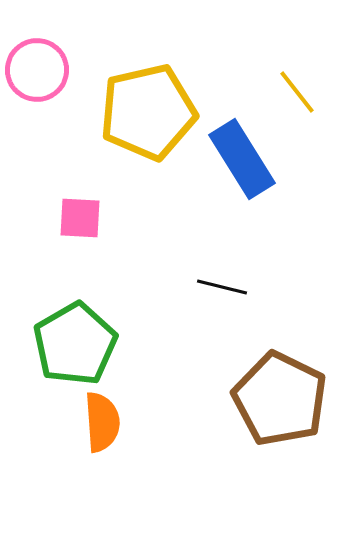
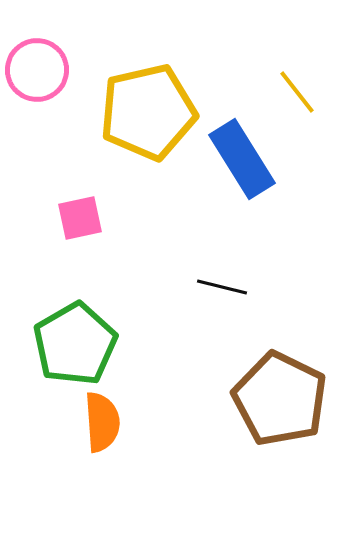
pink square: rotated 15 degrees counterclockwise
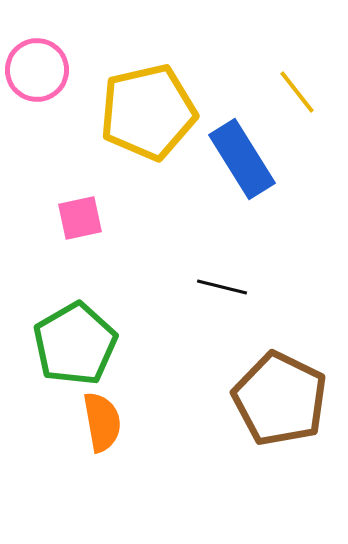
orange semicircle: rotated 6 degrees counterclockwise
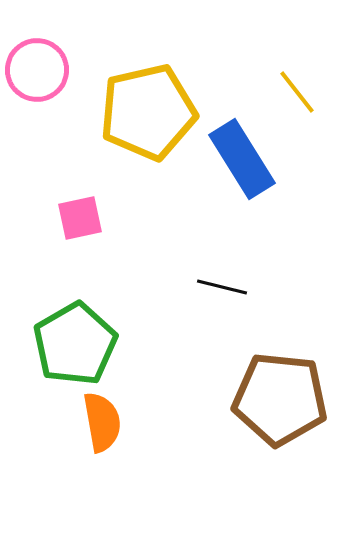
brown pentagon: rotated 20 degrees counterclockwise
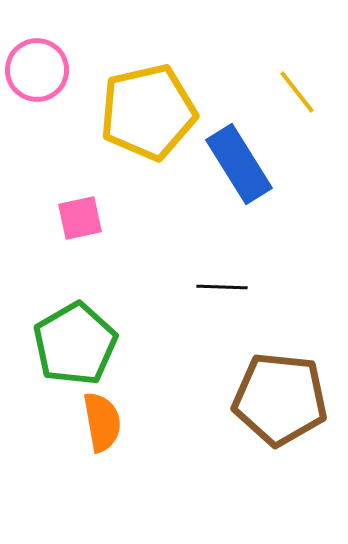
blue rectangle: moved 3 px left, 5 px down
black line: rotated 12 degrees counterclockwise
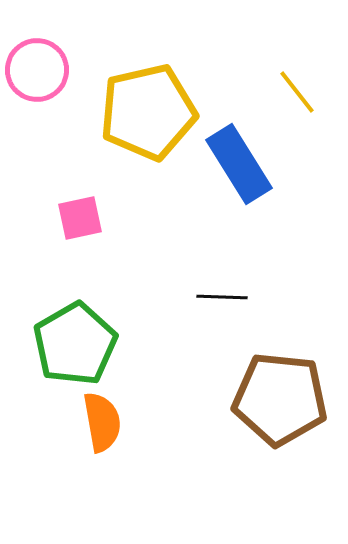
black line: moved 10 px down
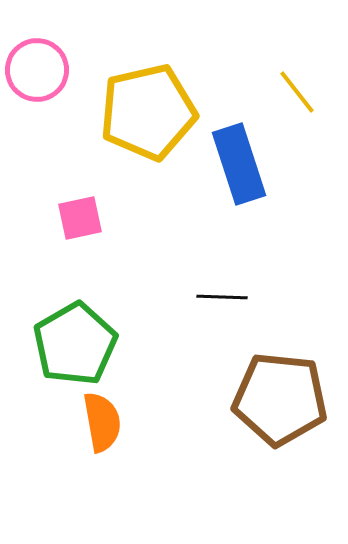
blue rectangle: rotated 14 degrees clockwise
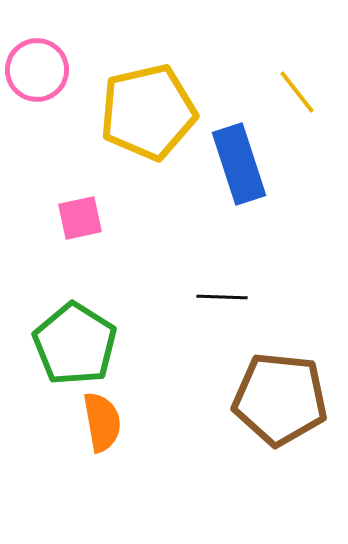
green pentagon: rotated 10 degrees counterclockwise
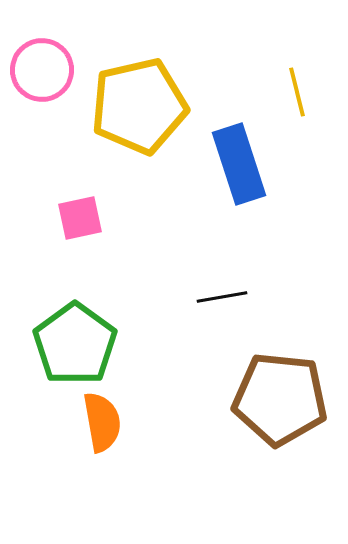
pink circle: moved 5 px right
yellow line: rotated 24 degrees clockwise
yellow pentagon: moved 9 px left, 6 px up
black line: rotated 12 degrees counterclockwise
green pentagon: rotated 4 degrees clockwise
